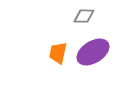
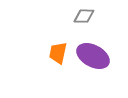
purple ellipse: moved 4 px down; rotated 60 degrees clockwise
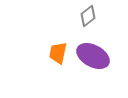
gray diamond: moved 4 px right; rotated 40 degrees counterclockwise
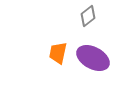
purple ellipse: moved 2 px down
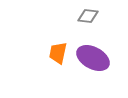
gray diamond: rotated 45 degrees clockwise
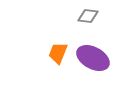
orange trapezoid: rotated 10 degrees clockwise
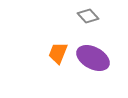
gray diamond: rotated 40 degrees clockwise
